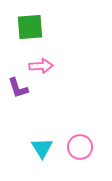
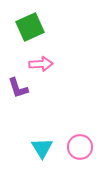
green square: rotated 20 degrees counterclockwise
pink arrow: moved 2 px up
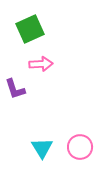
green square: moved 2 px down
purple L-shape: moved 3 px left, 1 px down
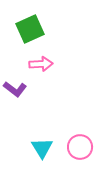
purple L-shape: rotated 35 degrees counterclockwise
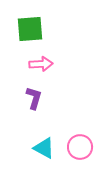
green square: rotated 20 degrees clockwise
purple L-shape: moved 19 px right, 9 px down; rotated 110 degrees counterclockwise
cyan triangle: moved 2 px right; rotated 30 degrees counterclockwise
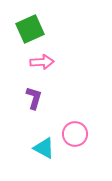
green square: rotated 20 degrees counterclockwise
pink arrow: moved 1 px right, 2 px up
pink circle: moved 5 px left, 13 px up
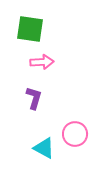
green square: rotated 32 degrees clockwise
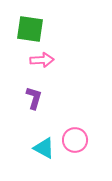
pink arrow: moved 2 px up
pink circle: moved 6 px down
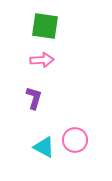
green square: moved 15 px right, 3 px up
cyan triangle: moved 1 px up
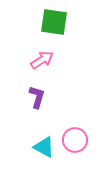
green square: moved 9 px right, 4 px up
pink arrow: rotated 30 degrees counterclockwise
purple L-shape: moved 3 px right, 1 px up
